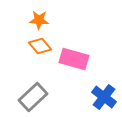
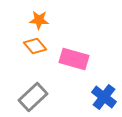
orange diamond: moved 5 px left
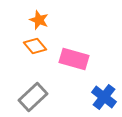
orange star: rotated 18 degrees clockwise
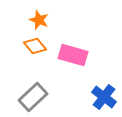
pink rectangle: moved 1 px left, 4 px up
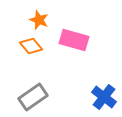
orange diamond: moved 4 px left
pink rectangle: moved 1 px right, 15 px up
gray rectangle: rotated 8 degrees clockwise
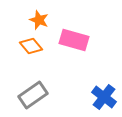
gray rectangle: moved 2 px up
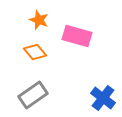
pink rectangle: moved 3 px right, 4 px up
orange diamond: moved 4 px right, 6 px down
blue cross: moved 1 px left, 1 px down
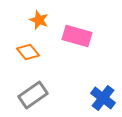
orange diamond: moved 7 px left
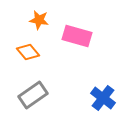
orange star: rotated 12 degrees counterclockwise
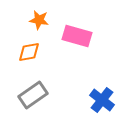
orange diamond: moved 1 px right; rotated 60 degrees counterclockwise
blue cross: moved 1 px left, 2 px down
